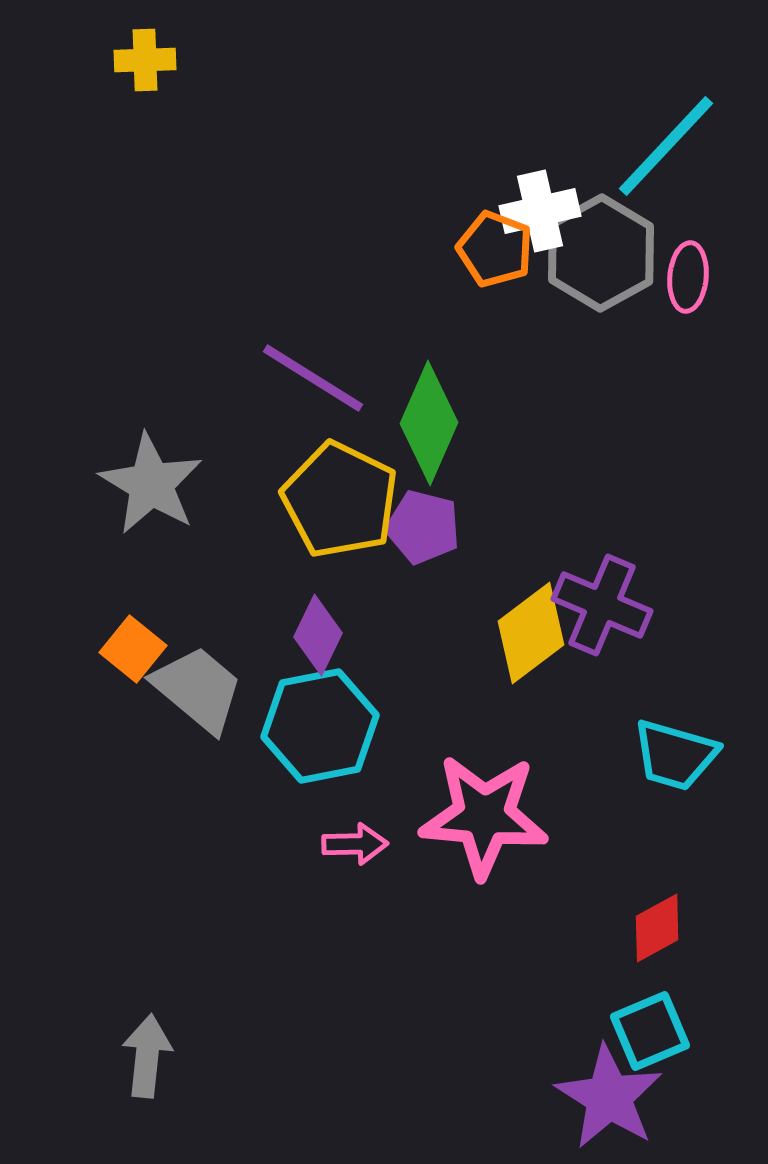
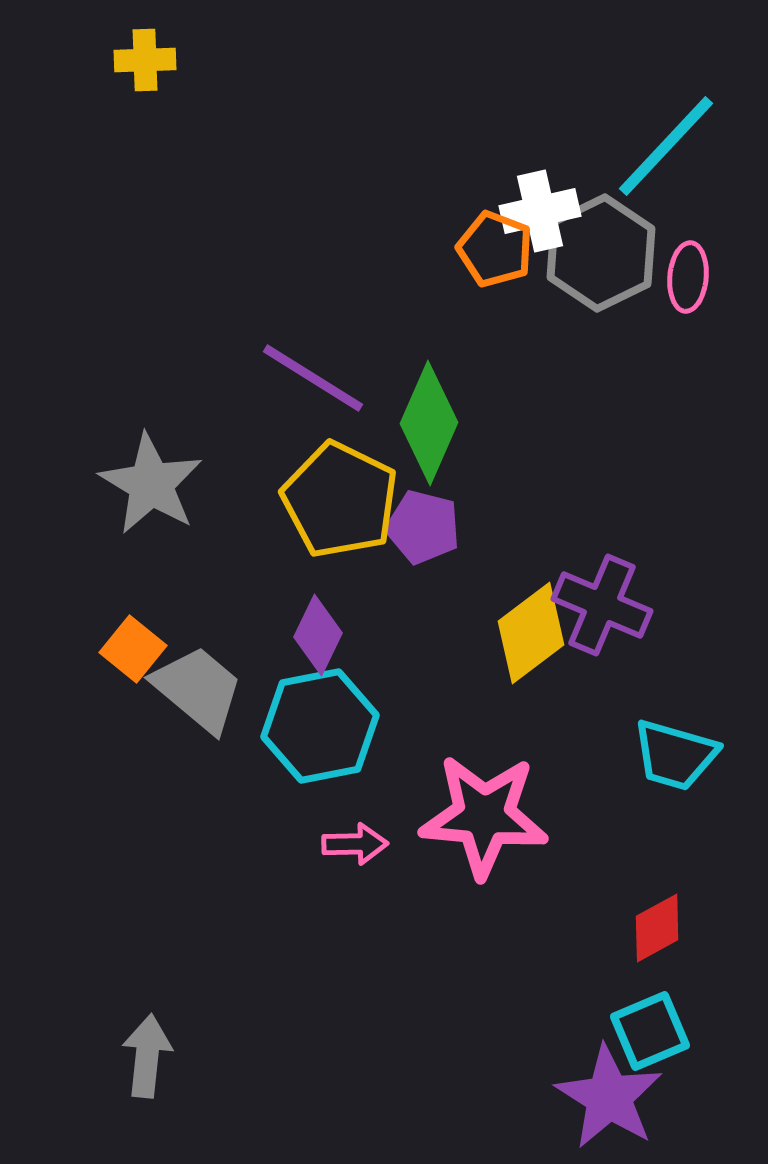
gray hexagon: rotated 3 degrees clockwise
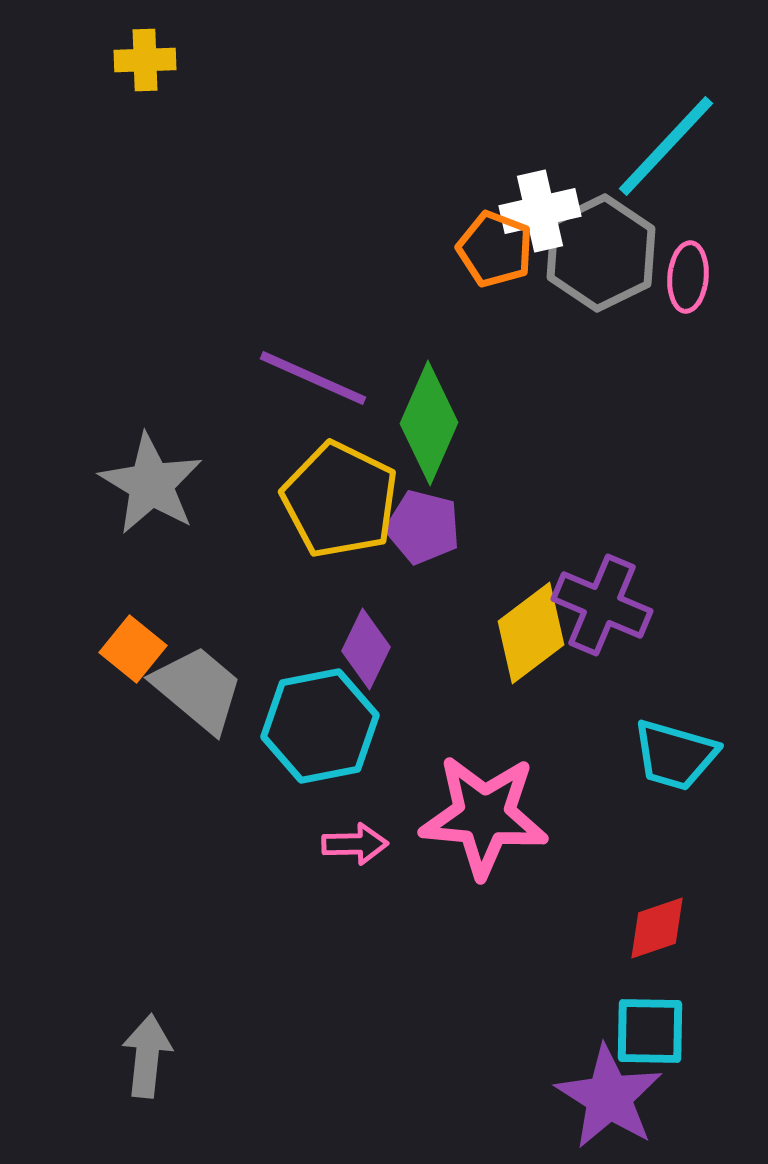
purple line: rotated 8 degrees counterclockwise
purple diamond: moved 48 px right, 14 px down
red diamond: rotated 10 degrees clockwise
cyan square: rotated 24 degrees clockwise
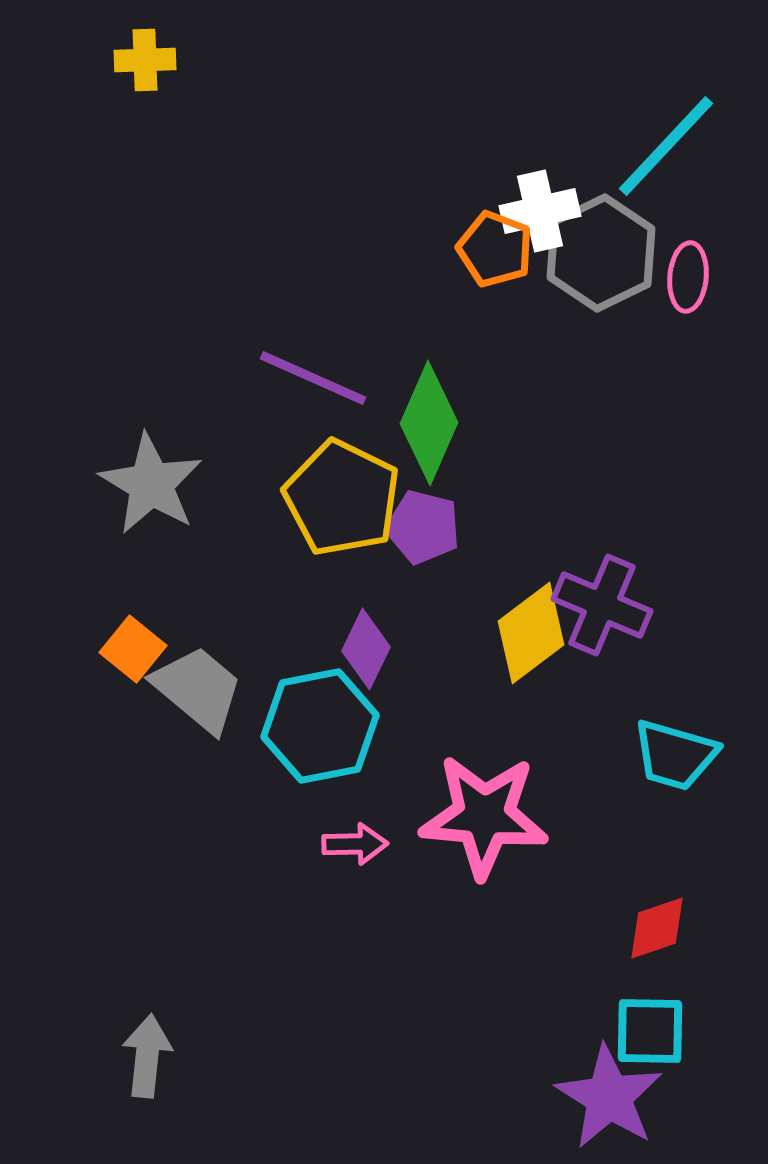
yellow pentagon: moved 2 px right, 2 px up
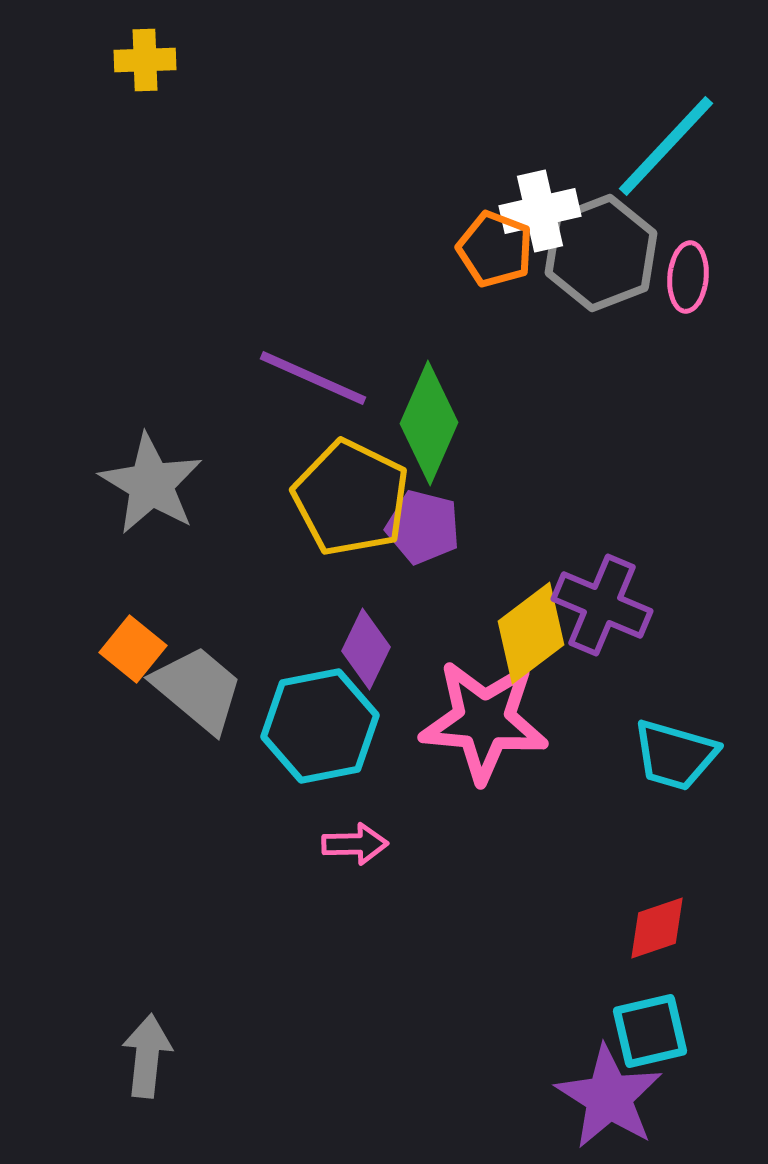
gray hexagon: rotated 5 degrees clockwise
yellow pentagon: moved 9 px right
pink star: moved 95 px up
cyan square: rotated 14 degrees counterclockwise
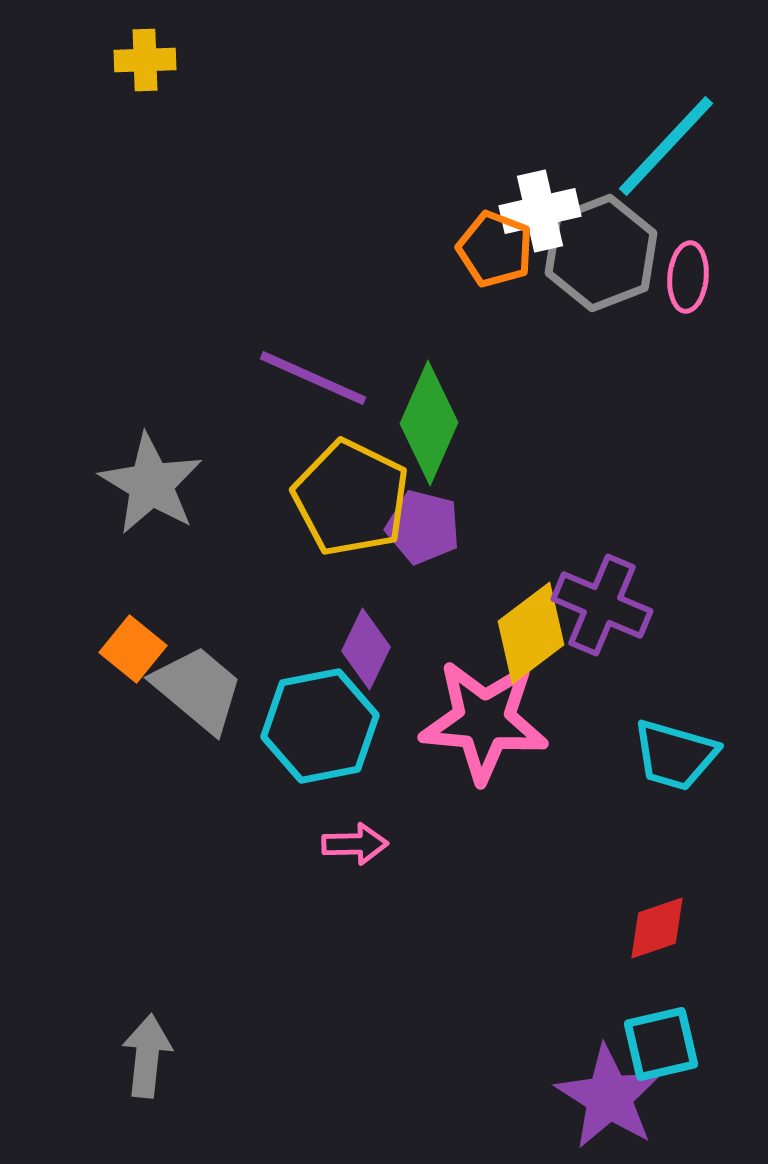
cyan square: moved 11 px right, 13 px down
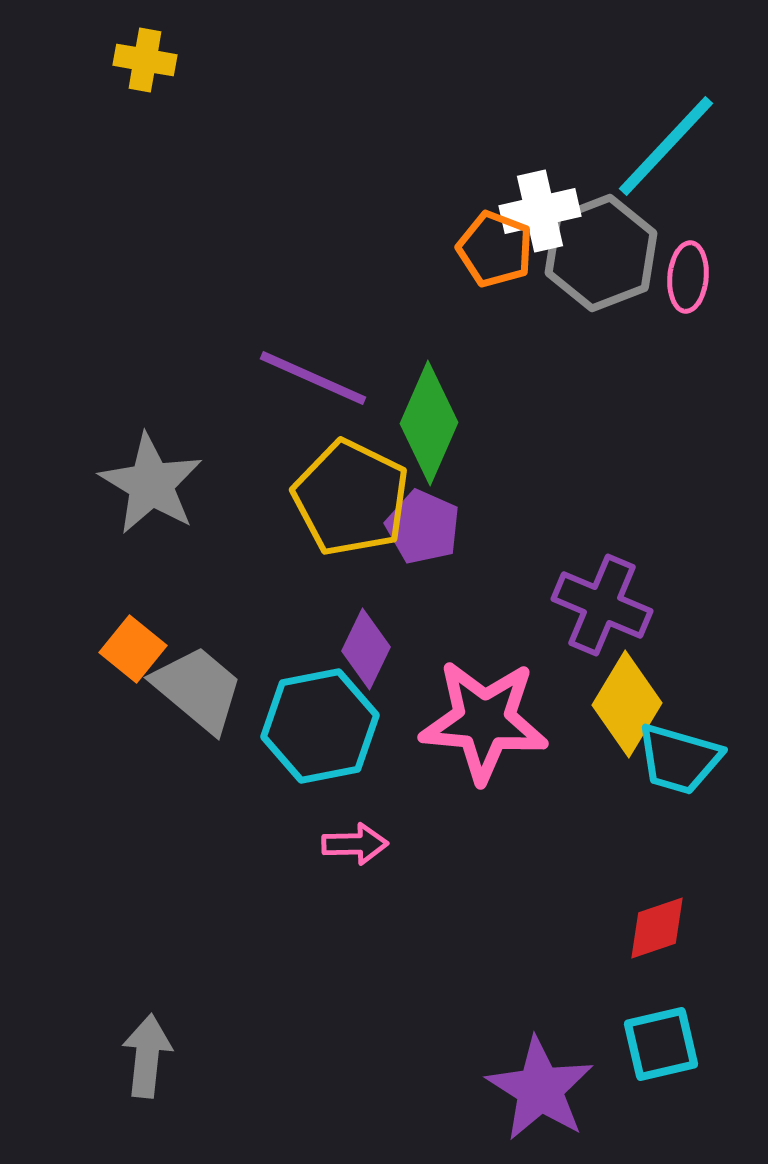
yellow cross: rotated 12 degrees clockwise
purple pentagon: rotated 10 degrees clockwise
yellow diamond: moved 96 px right, 71 px down; rotated 22 degrees counterclockwise
cyan trapezoid: moved 4 px right, 4 px down
purple star: moved 69 px left, 8 px up
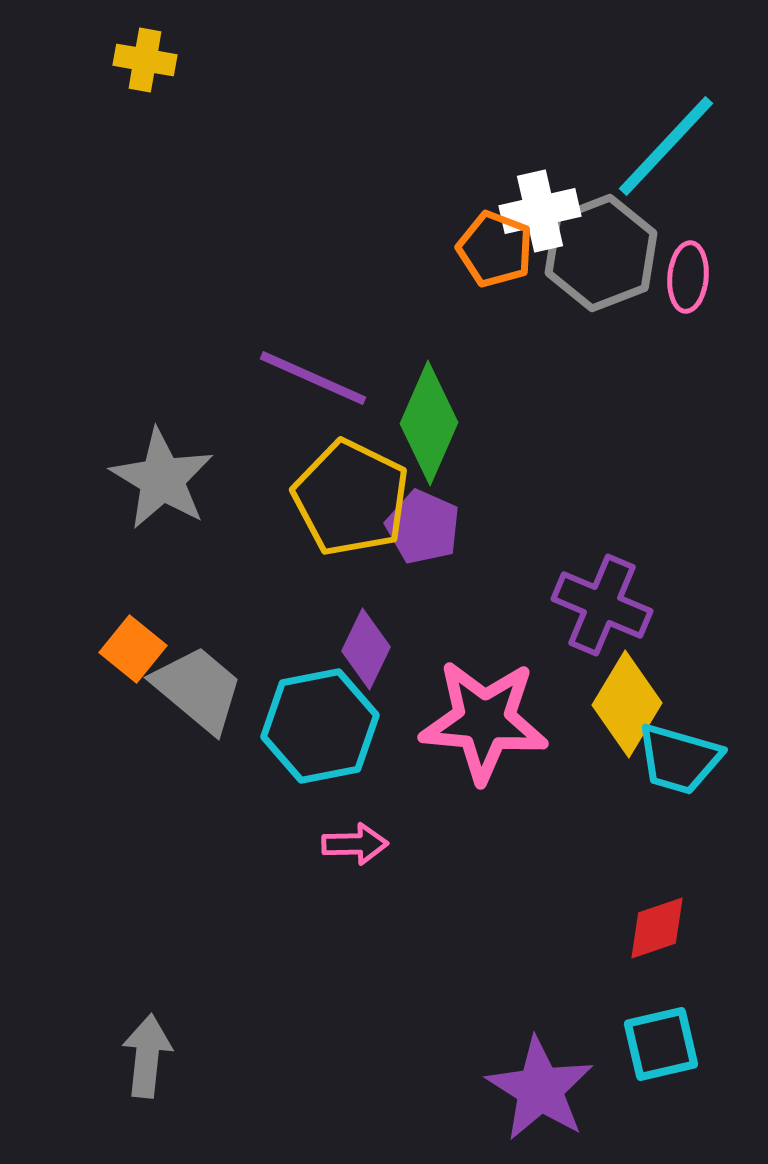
gray star: moved 11 px right, 5 px up
